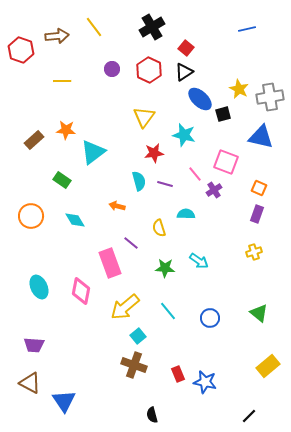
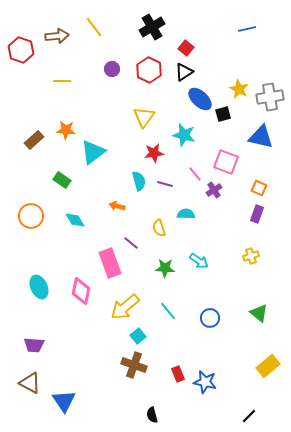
yellow cross at (254, 252): moved 3 px left, 4 px down
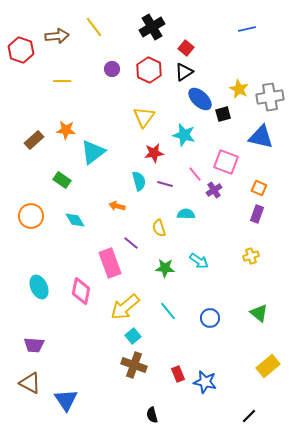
cyan square at (138, 336): moved 5 px left
blue triangle at (64, 401): moved 2 px right, 1 px up
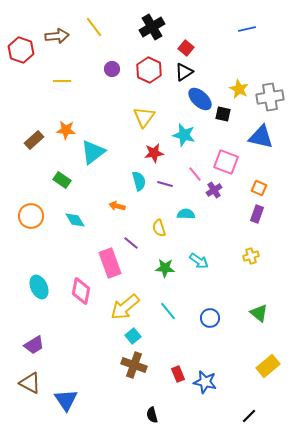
black square at (223, 114): rotated 28 degrees clockwise
purple trapezoid at (34, 345): rotated 35 degrees counterclockwise
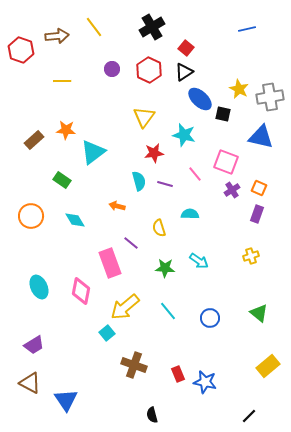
purple cross at (214, 190): moved 18 px right
cyan semicircle at (186, 214): moved 4 px right
cyan square at (133, 336): moved 26 px left, 3 px up
